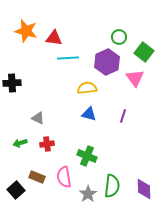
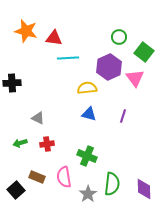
purple hexagon: moved 2 px right, 5 px down
green semicircle: moved 2 px up
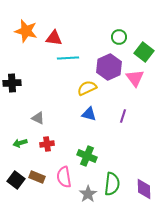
yellow semicircle: rotated 18 degrees counterclockwise
black square: moved 10 px up; rotated 12 degrees counterclockwise
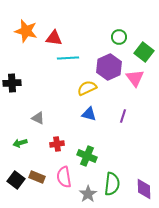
red cross: moved 10 px right
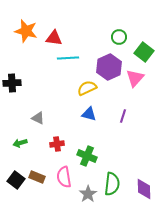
pink triangle: rotated 18 degrees clockwise
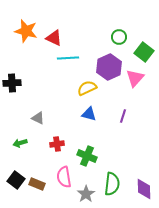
red triangle: rotated 18 degrees clockwise
brown rectangle: moved 7 px down
gray star: moved 2 px left
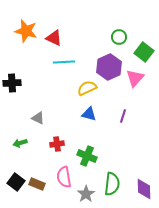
cyan line: moved 4 px left, 4 px down
black square: moved 2 px down
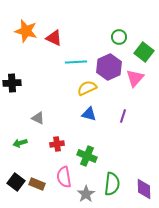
cyan line: moved 12 px right
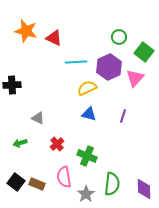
black cross: moved 2 px down
red cross: rotated 32 degrees counterclockwise
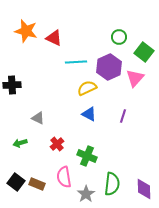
blue triangle: rotated 14 degrees clockwise
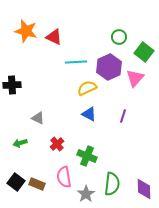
red triangle: moved 1 px up
